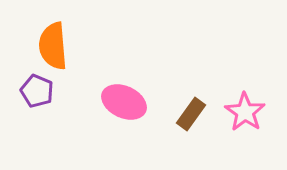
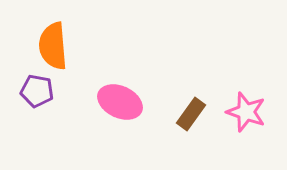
purple pentagon: rotated 12 degrees counterclockwise
pink ellipse: moved 4 px left
pink star: moved 1 px right; rotated 15 degrees counterclockwise
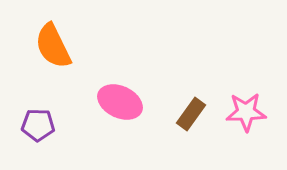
orange semicircle: rotated 21 degrees counterclockwise
purple pentagon: moved 1 px right, 34 px down; rotated 8 degrees counterclockwise
pink star: rotated 21 degrees counterclockwise
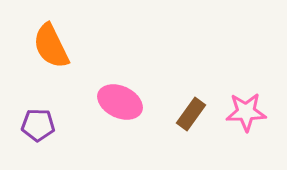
orange semicircle: moved 2 px left
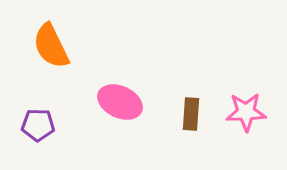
brown rectangle: rotated 32 degrees counterclockwise
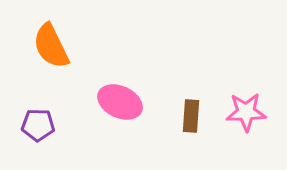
brown rectangle: moved 2 px down
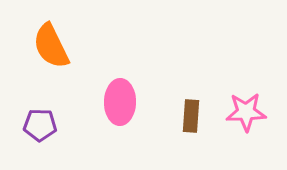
pink ellipse: rotated 66 degrees clockwise
purple pentagon: moved 2 px right
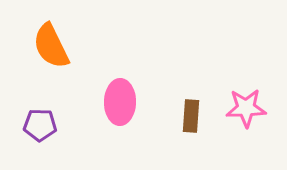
pink star: moved 4 px up
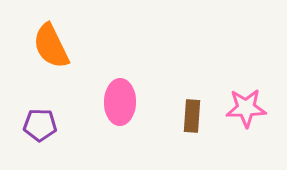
brown rectangle: moved 1 px right
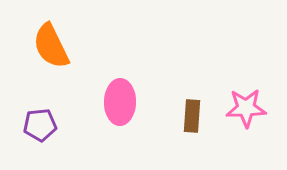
purple pentagon: rotated 8 degrees counterclockwise
